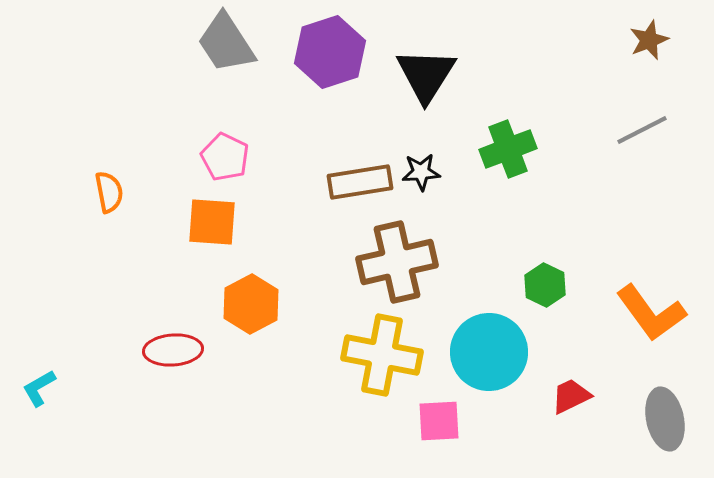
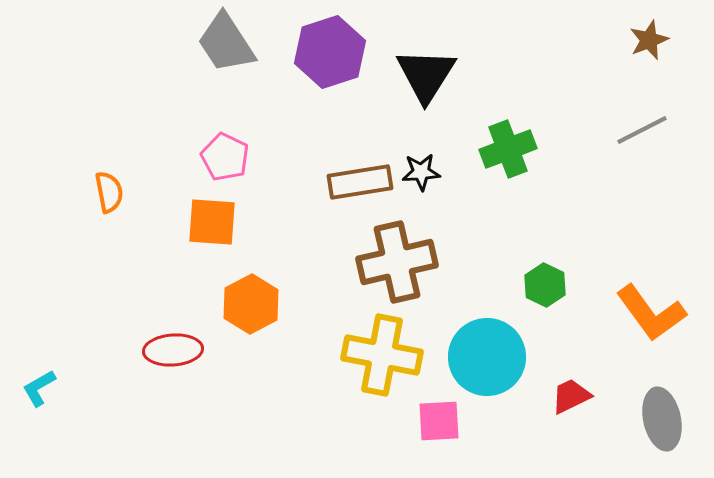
cyan circle: moved 2 px left, 5 px down
gray ellipse: moved 3 px left
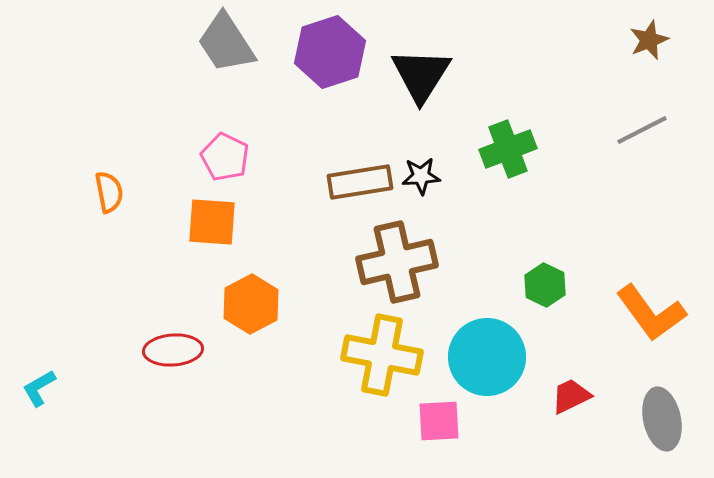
black triangle: moved 5 px left
black star: moved 4 px down
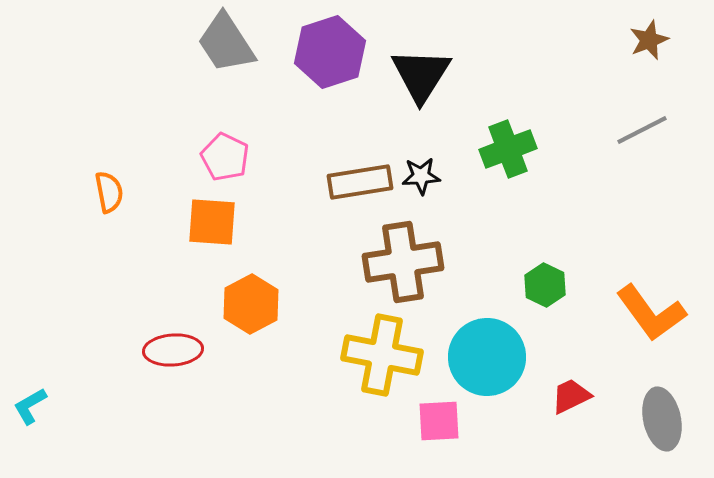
brown cross: moved 6 px right; rotated 4 degrees clockwise
cyan L-shape: moved 9 px left, 18 px down
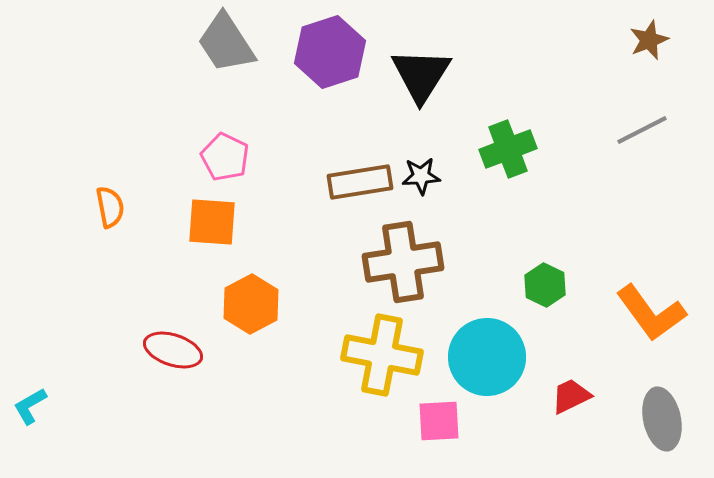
orange semicircle: moved 1 px right, 15 px down
red ellipse: rotated 22 degrees clockwise
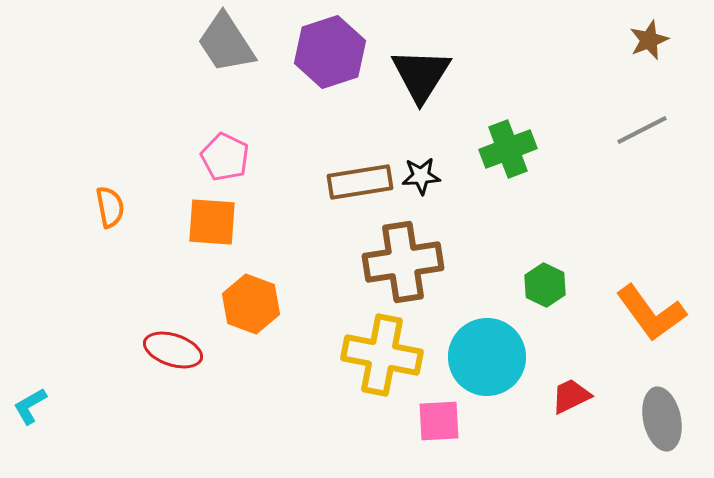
orange hexagon: rotated 12 degrees counterclockwise
